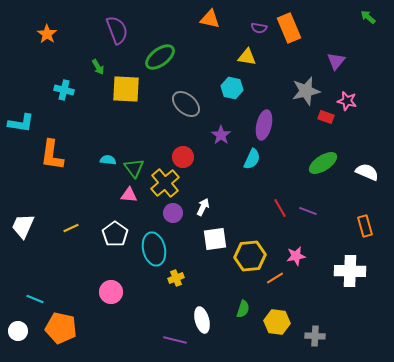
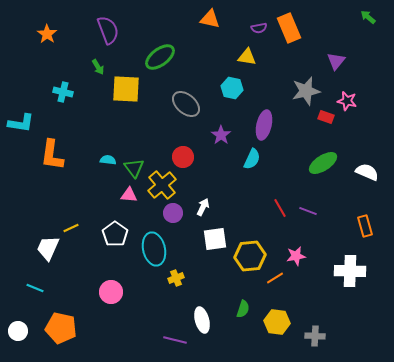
purple semicircle at (259, 28): rotated 21 degrees counterclockwise
purple semicircle at (117, 30): moved 9 px left
cyan cross at (64, 90): moved 1 px left, 2 px down
yellow cross at (165, 183): moved 3 px left, 2 px down
white trapezoid at (23, 226): moved 25 px right, 22 px down
cyan line at (35, 299): moved 11 px up
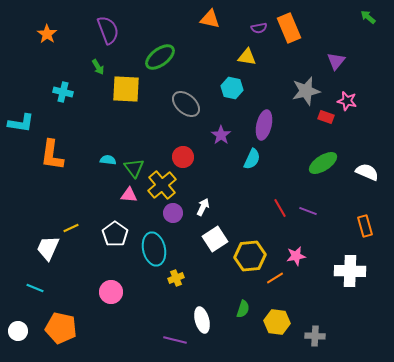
white square at (215, 239): rotated 25 degrees counterclockwise
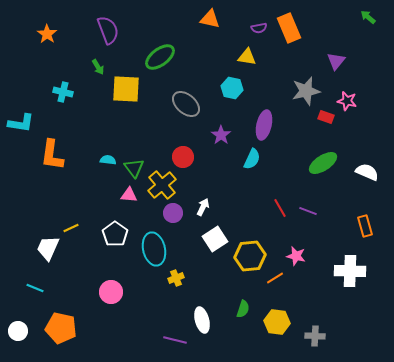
pink star at (296, 256): rotated 24 degrees clockwise
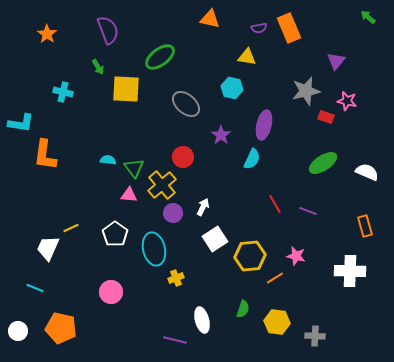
orange L-shape at (52, 155): moved 7 px left
red line at (280, 208): moved 5 px left, 4 px up
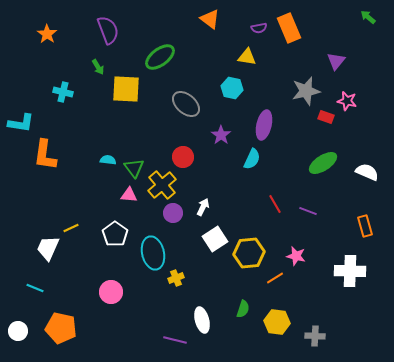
orange triangle at (210, 19): rotated 25 degrees clockwise
cyan ellipse at (154, 249): moved 1 px left, 4 px down
yellow hexagon at (250, 256): moved 1 px left, 3 px up
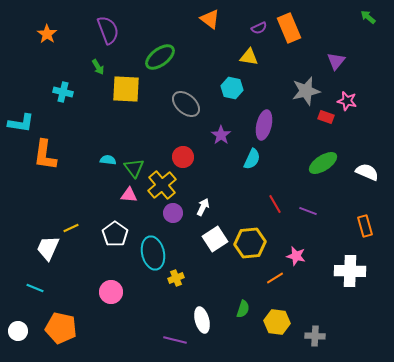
purple semicircle at (259, 28): rotated 14 degrees counterclockwise
yellow triangle at (247, 57): moved 2 px right
yellow hexagon at (249, 253): moved 1 px right, 10 px up
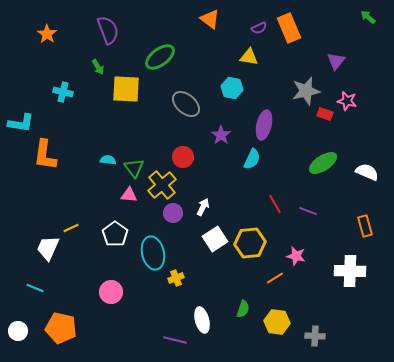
red rectangle at (326, 117): moved 1 px left, 3 px up
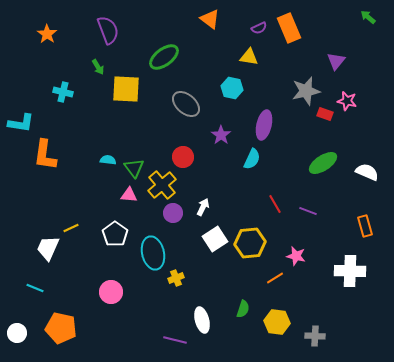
green ellipse at (160, 57): moved 4 px right
white circle at (18, 331): moved 1 px left, 2 px down
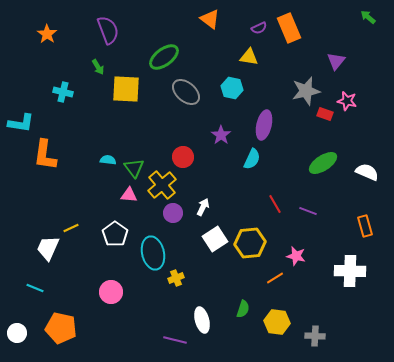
gray ellipse at (186, 104): moved 12 px up
